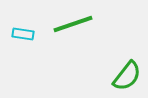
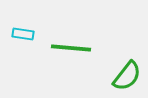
green line: moved 2 px left, 24 px down; rotated 24 degrees clockwise
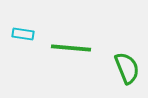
green semicircle: moved 8 px up; rotated 60 degrees counterclockwise
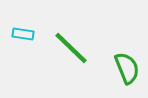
green line: rotated 39 degrees clockwise
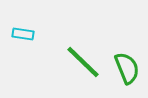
green line: moved 12 px right, 14 px down
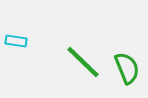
cyan rectangle: moved 7 px left, 7 px down
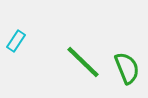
cyan rectangle: rotated 65 degrees counterclockwise
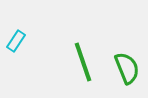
green line: rotated 27 degrees clockwise
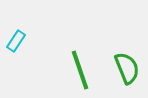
green line: moved 3 px left, 8 px down
